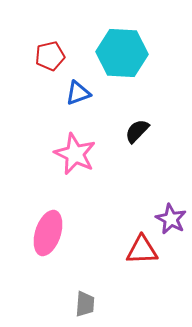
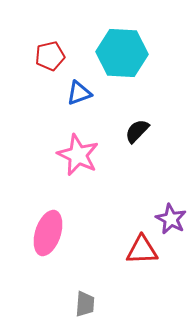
blue triangle: moved 1 px right
pink star: moved 3 px right, 1 px down
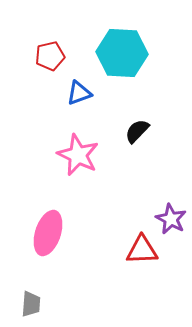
gray trapezoid: moved 54 px left
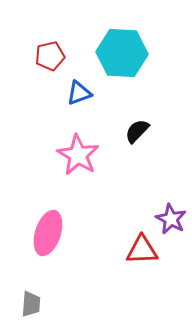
pink star: rotated 6 degrees clockwise
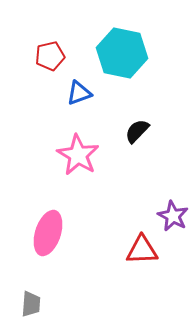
cyan hexagon: rotated 9 degrees clockwise
purple star: moved 2 px right, 3 px up
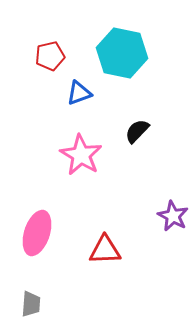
pink star: moved 3 px right
pink ellipse: moved 11 px left
red triangle: moved 37 px left
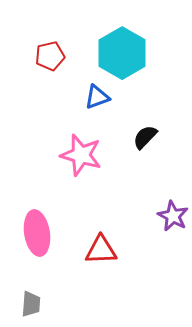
cyan hexagon: rotated 18 degrees clockwise
blue triangle: moved 18 px right, 4 px down
black semicircle: moved 8 px right, 6 px down
pink star: rotated 15 degrees counterclockwise
pink ellipse: rotated 27 degrees counterclockwise
red triangle: moved 4 px left
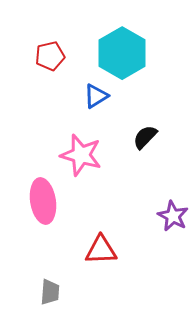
blue triangle: moved 1 px left, 1 px up; rotated 12 degrees counterclockwise
pink ellipse: moved 6 px right, 32 px up
gray trapezoid: moved 19 px right, 12 px up
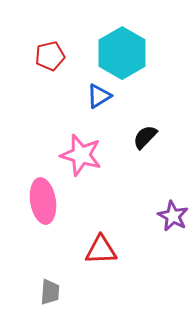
blue triangle: moved 3 px right
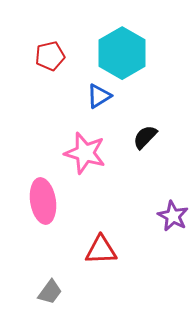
pink star: moved 4 px right, 2 px up
gray trapezoid: rotated 32 degrees clockwise
